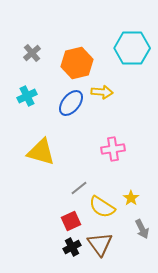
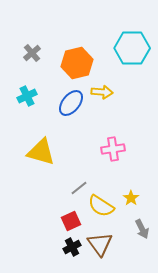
yellow semicircle: moved 1 px left, 1 px up
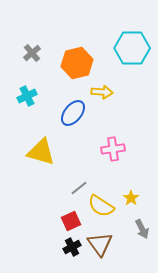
blue ellipse: moved 2 px right, 10 px down
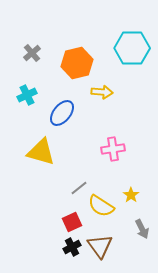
cyan cross: moved 1 px up
blue ellipse: moved 11 px left
yellow star: moved 3 px up
red square: moved 1 px right, 1 px down
brown triangle: moved 2 px down
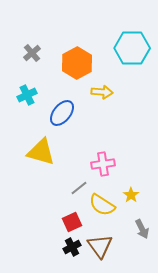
orange hexagon: rotated 16 degrees counterclockwise
pink cross: moved 10 px left, 15 px down
yellow semicircle: moved 1 px right, 1 px up
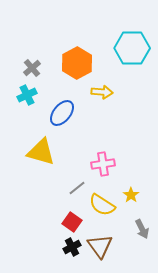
gray cross: moved 15 px down
gray line: moved 2 px left
red square: rotated 30 degrees counterclockwise
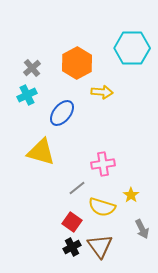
yellow semicircle: moved 2 px down; rotated 16 degrees counterclockwise
